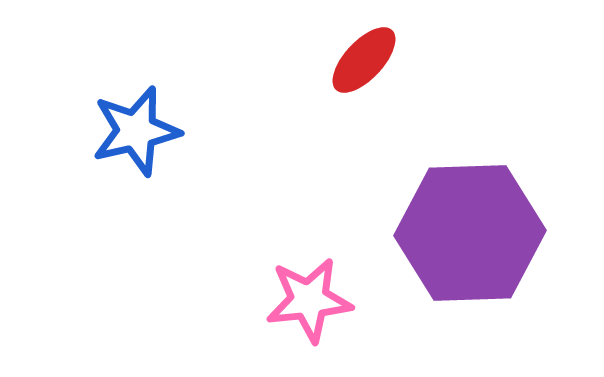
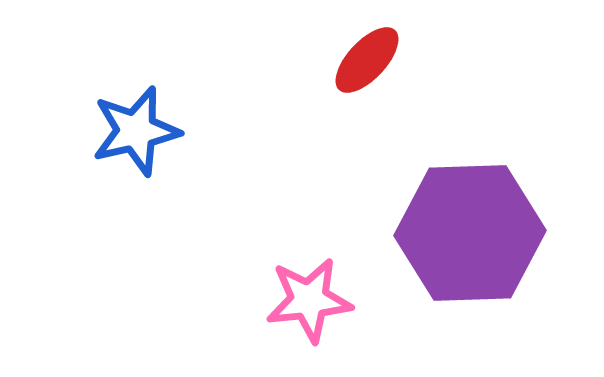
red ellipse: moved 3 px right
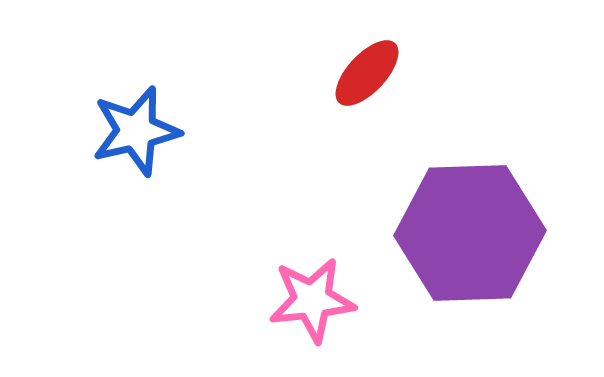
red ellipse: moved 13 px down
pink star: moved 3 px right
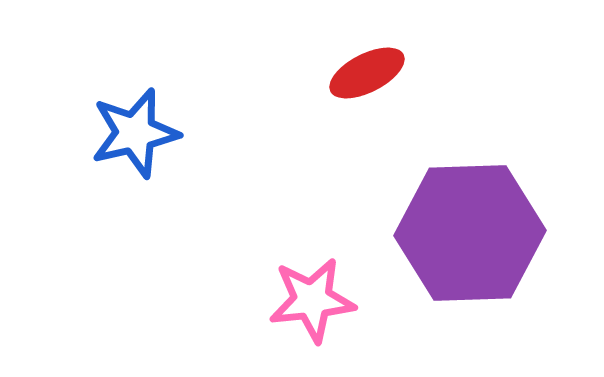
red ellipse: rotated 20 degrees clockwise
blue star: moved 1 px left, 2 px down
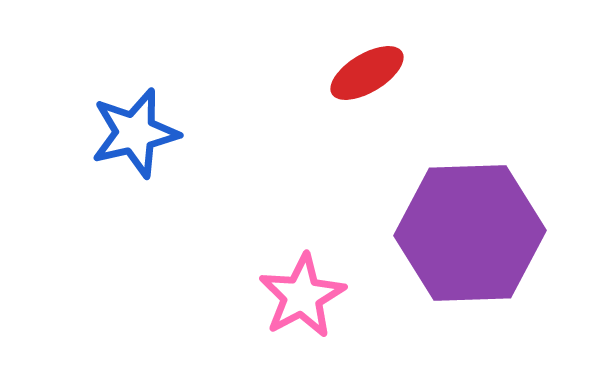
red ellipse: rotated 4 degrees counterclockwise
pink star: moved 10 px left, 4 px up; rotated 22 degrees counterclockwise
